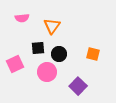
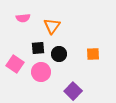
pink semicircle: moved 1 px right
orange square: rotated 16 degrees counterclockwise
pink square: rotated 30 degrees counterclockwise
pink circle: moved 6 px left
purple square: moved 5 px left, 5 px down
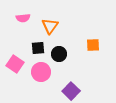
orange triangle: moved 2 px left
orange square: moved 9 px up
purple square: moved 2 px left
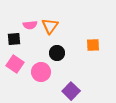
pink semicircle: moved 7 px right, 7 px down
black square: moved 24 px left, 9 px up
black circle: moved 2 px left, 1 px up
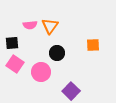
black square: moved 2 px left, 4 px down
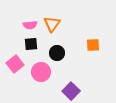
orange triangle: moved 2 px right, 2 px up
black square: moved 19 px right, 1 px down
pink square: rotated 18 degrees clockwise
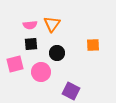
pink square: rotated 24 degrees clockwise
purple square: rotated 18 degrees counterclockwise
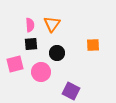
pink semicircle: rotated 88 degrees counterclockwise
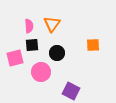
pink semicircle: moved 1 px left, 1 px down
black square: moved 1 px right, 1 px down
pink square: moved 6 px up
